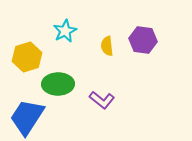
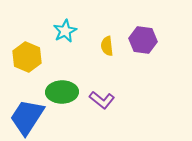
yellow hexagon: rotated 20 degrees counterclockwise
green ellipse: moved 4 px right, 8 px down
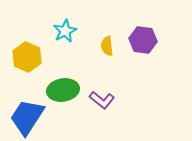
green ellipse: moved 1 px right, 2 px up; rotated 8 degrees counterclockwise
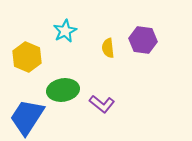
yellow semicircle: moved 1 px right, 2 px down
purple L-shape: moved 4 px down
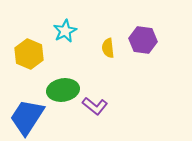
yellow hexagon: moved 2 px right, 3 px up
purple L-shape: moved 7 px left, 2 px down
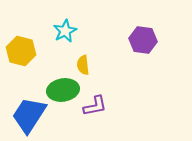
yellow semicircle: moved 25 px left, 17 px down
yellow hexagon: moved 8 px left, 3 px up; rotated 8 degrees counterclockwise
purple L-shape: rotated 50 degrees counterclockwise
blue trapezoid: moved 2 px right, 2 px up
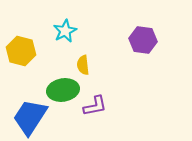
blue trapezoid: moved 1 px right, 2 px down
